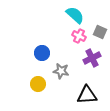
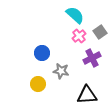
gray square: rotated 32 degrees clockwise
pink cross: rotated 24 degrees clockwise
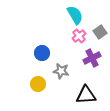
cyan semicircle: rotated 18 degrees clockwise
black triangle: moved 1 px left
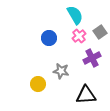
blue circle: moved 7 px right, 15 px up
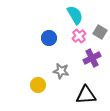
gray square: rotated 24 degrees counterclockwise
yellow circle: moved 1 px down
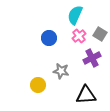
cyan semicircle: rotated 126 degrees counterclockwise
gray square: moved 2 px down
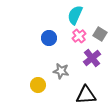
purple cross: rotated 12 degrees counterclockwise
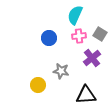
pink cross: rotated 32 degrees clockwise
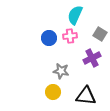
pink cross: moved 9 px left
purple cross: rotated 12 degrees clockwise
yellow circle: moved 15 px right, 7 px down
black triangle: moved 1 px down; rotated 10 degrees clockwise
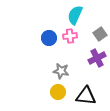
gray square: rotated 24 degrees clockwise
purple cross: moved 5 px right
yellow circle: moved 5 px right
